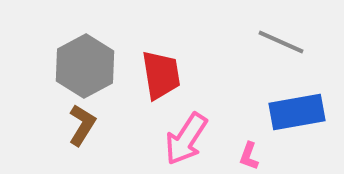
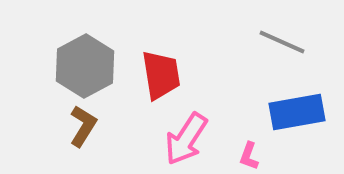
gray line: moved 1 px right
brown L-shape: moved 1 px right, 1 px down
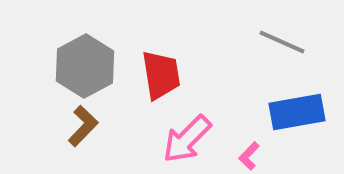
brown L-shape: rotated 12 degrees clockwise
pink arrow: moved 1 px right; rotated 12 degrees clockwise
pink L-shape: rotated 24 degrees clockwise
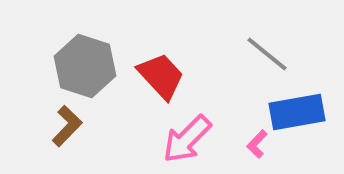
gray line: moved 15 px left, 12 px down; rotated 15 degrees clockwise
gray hexagon: rotated 14 degrees counterclockwise
red trapezoid: moved 1 px down; rotated 34 degrees counterclockwise
brown L-shape: moved 16 px left
pink L-shape: moved 8 px right, 12 px up
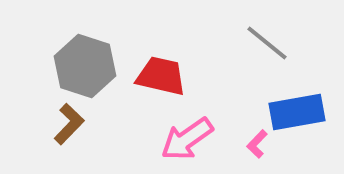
gray line: moved 11 px up
red trapezoid: rotated 34 degrees counterclockwise
brown L-shape: moved 2 px right, 2 px up
pink arrow: rotated 10 degrees clockwise
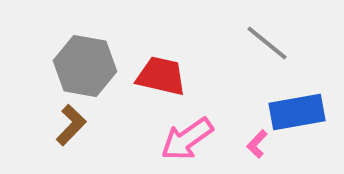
gray hexagon: rotated 8 degrees counterclockwise
brown L-shape: moved 2 px right, 1 px down
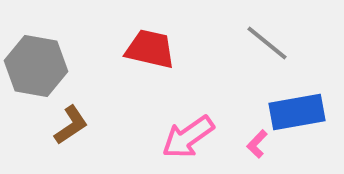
gray hexagon: moved 49 px left
red trapezoid: moved 11 px left, 27 px up
brown L-shape: rotated 12 degrees clockwise
pink arrow: moved 1 px right, 2 px up
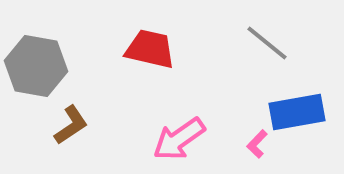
pink arrow: moved 9 px left, 2 px down
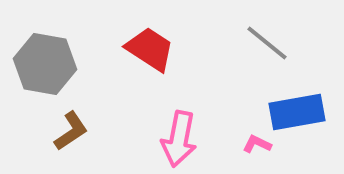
red trapezoid: rotated 20 degrees clockwise
gray hexagon: moved 9 px right, 2 px up
brown L-shape: moved 6 px down
pink arrow: rotated 44 degrees counterclockwise
pink L-shape: rotated 72 degrees clockwise
